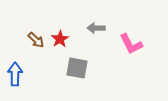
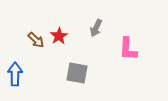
gray arrow: rotated 66 degrees counterclockwise
red star: moved 1 px left, 3 px up
pink L-shape: moved 3 px left, 5 px down; rotated 30 degrees clockwise
gray square: moved 5 px down
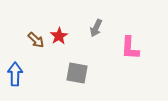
pink L-shape: moved 2 px right, 1 px up
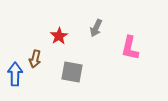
brown arrow: moved 1 px left, 19 px down; rotated 60 degrees clockwise
pink L-shape: rotated 10 degrees clockwise
gray square: moved 5 px left, 1 px up
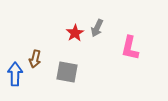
gray arrow: moved 1 px right
red star: moved 16 px right, 3 px up
gray square: moved 5 px left
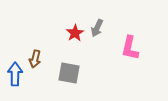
gray square: moved 2 px right, 1 px down
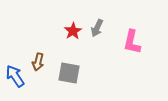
red star: moved 2 px left, 2 px up
pink L-shape: moved 2 px right, 6 px up
brown arrow: moved 3 px right, 3 px down
blue arrow: moved 2 px down; rotated 35 degrees counterclockwise
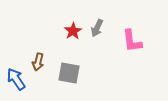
pink L-shape: moved 1 px up; rotated 20 degrees counterclockwise
blue arrow: moved 1 px right, 3 px down
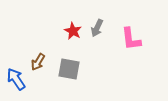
red star: rotated 12 degrees counterclockwise
pink L-shape: moved 1 px left, 2 px up
brown arrow: rotated 18 degrees clockwise
gray square: moved 4 px up
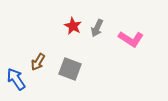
red star: moved 5 px up
pink L-shape: rotated 50 degrees counterclockwise
gray square: moved 1 px right; rotated 10 degrees clockwise
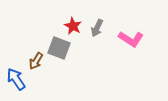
brown arrow: moved 2 px left, 1 px up
gray square: moved 11 px left, 21 px up
